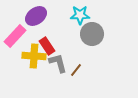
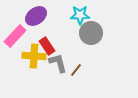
gray circle: moved 1 px left, 1 px up
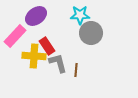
brown line: rotated 32 degrees counterclockwise
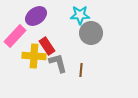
brown line: moved 5 px right
